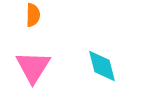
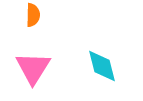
pink triangle: moved 1 px down
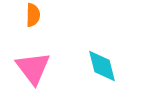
pink triangle: rotated 9 degrees counterclockwise
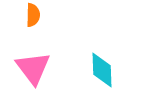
cyan diamond: moved 4 px down; rotated 12 degrees clockwise
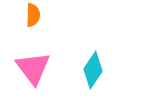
cyan diamond: moved 9 px left; rotated 36 degrees clockwise
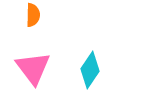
cyan diamond: moved 3 px left
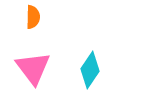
orange semicircle: moved 2 px down
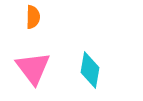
cyan diamond: rotated 24 degrees counterclockwise
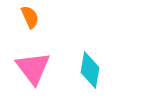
orange semicircle: moved 3 px left; rotated 25 degrees counterclockwise
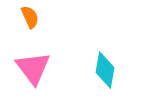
cyan diamond: moved 15 px right
